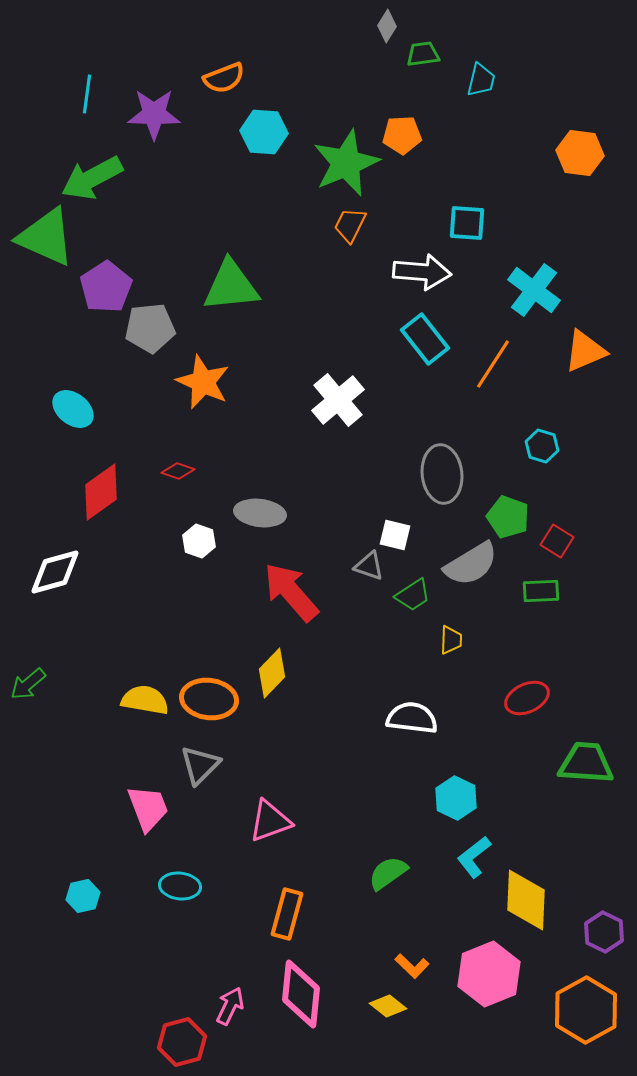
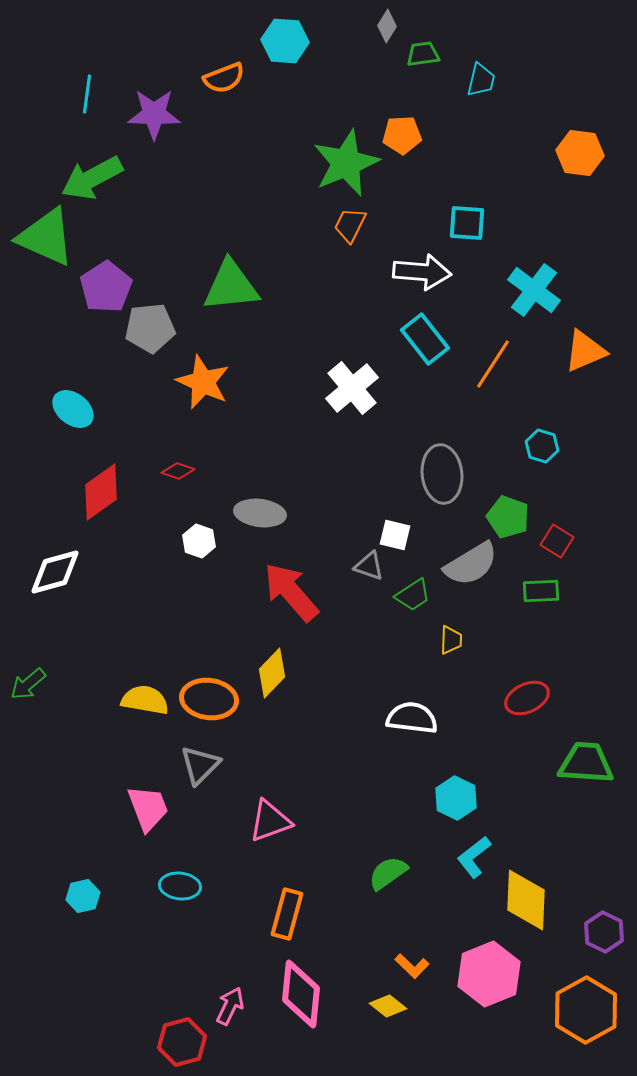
cyan hexagon at (264, 132): moved 21 px right, 91 px up
white cross at (338, 400): moved 14 px right, 12 px up
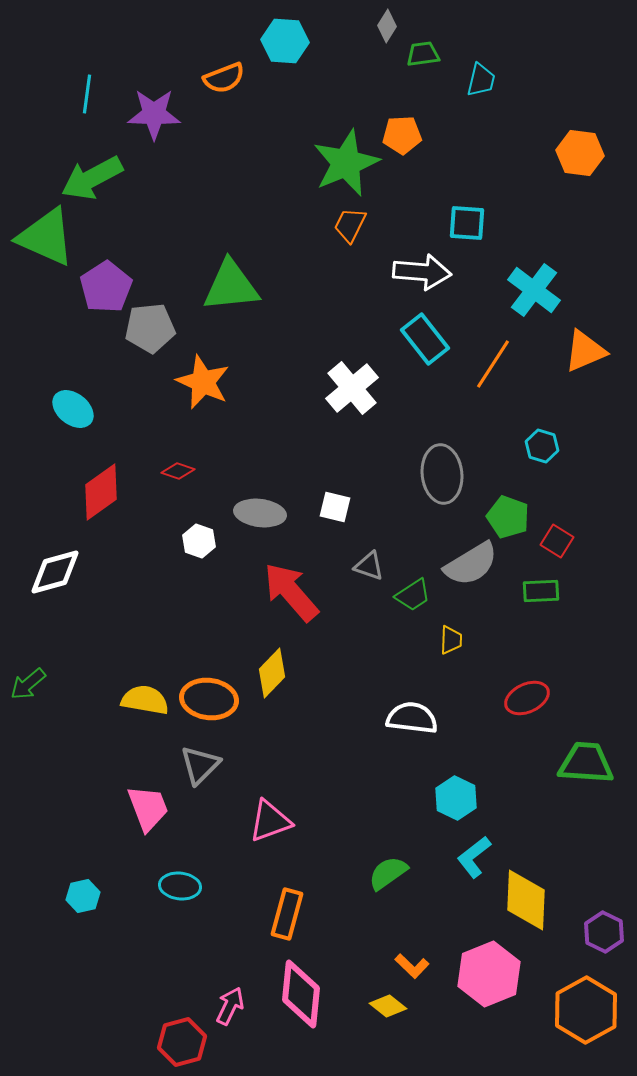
white square at (395, 535): moved 60 px left, 28 px up
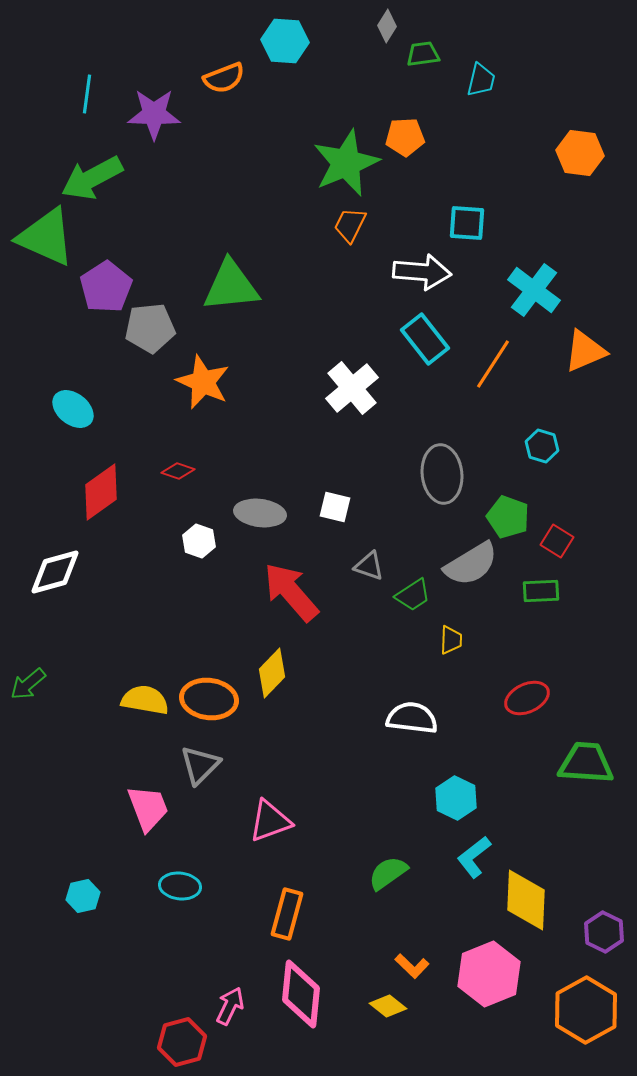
orange pentagon at (402, 135): moved 3 px right, 2 px down
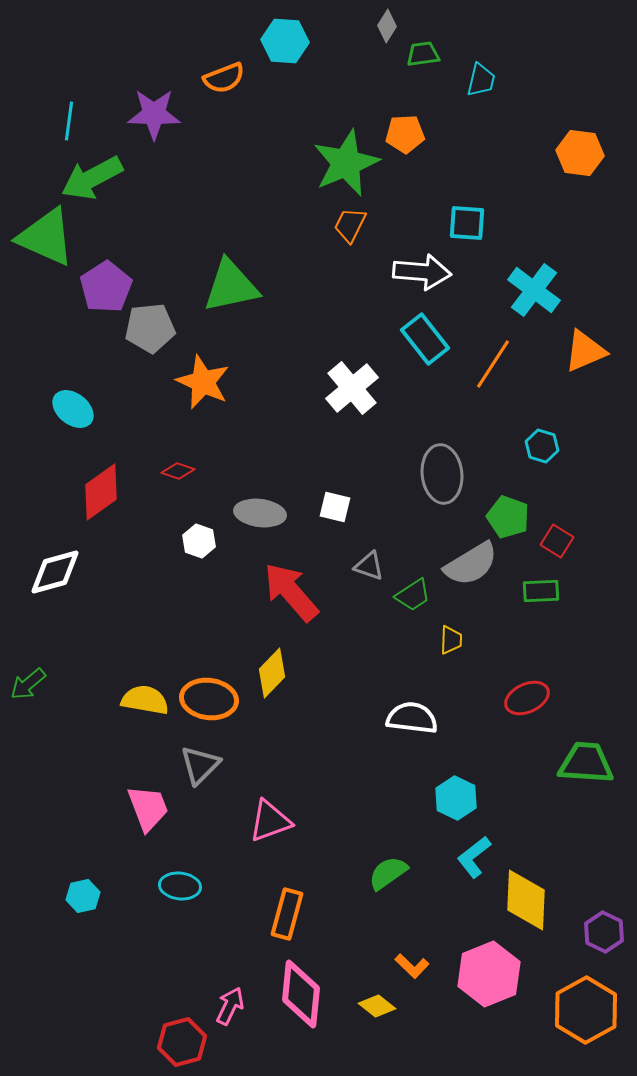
cyan line at (87, 94): moved 18 px left, 27 px down
orange pentagon at (405, 137): moved 3 px up
green triangle at (231, 286): rotated 6 degrees counterclockwise
yellow diamond at (388, 1006): moved 11 px left
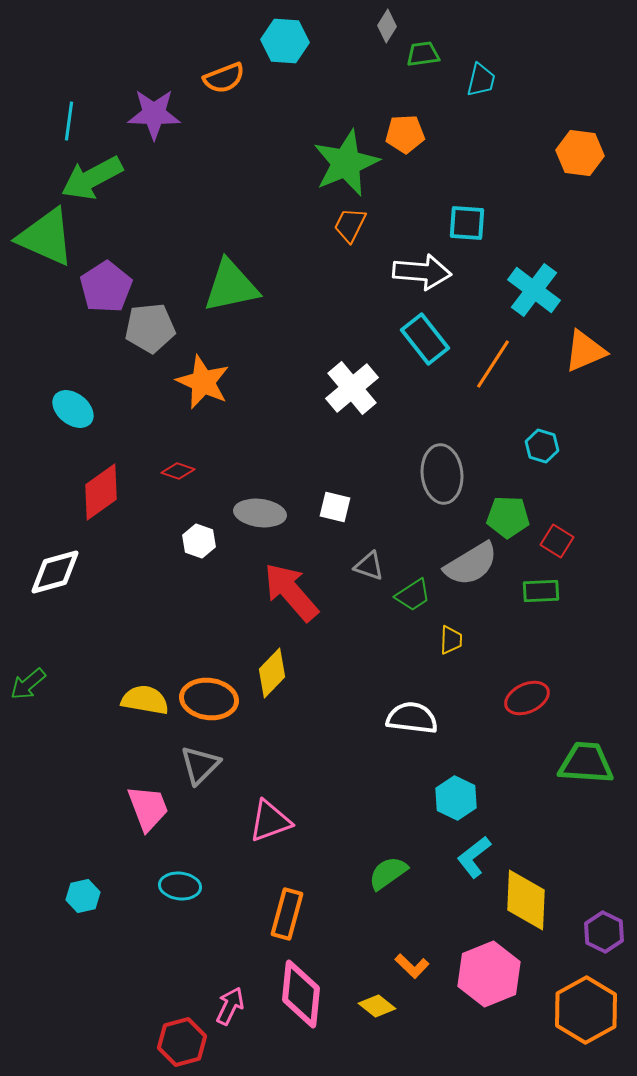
green pentagon at (508, 517): rotated 18 degrees counterclockwise
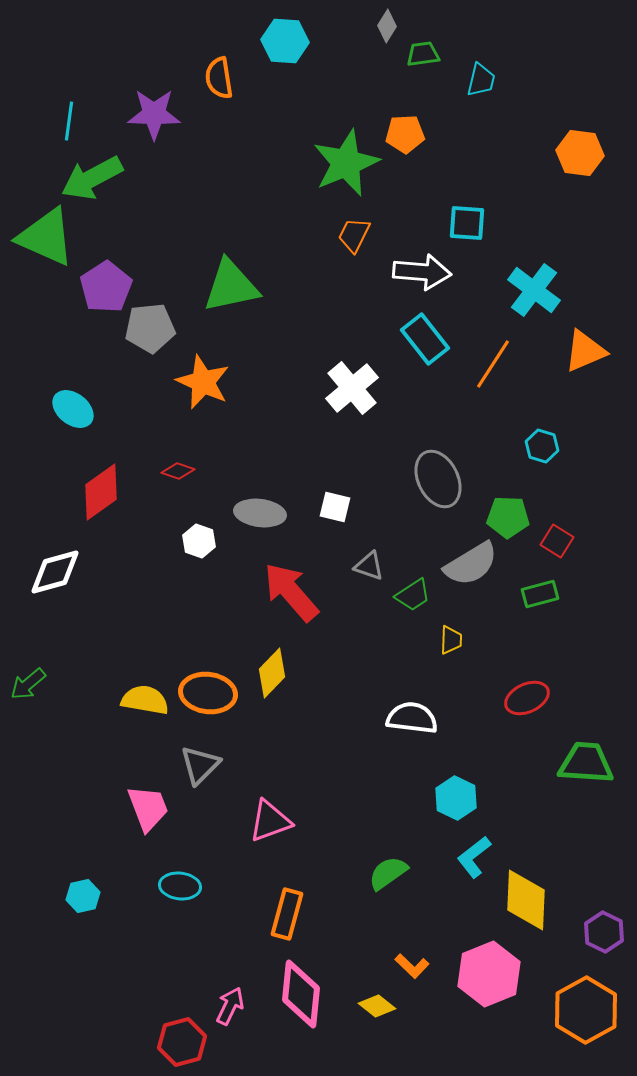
orange semicircle at (224, 78): moved 5 px left; rotated 102 degrees clockwise
orange trapezoid at (350, 225): moved 4 px right, 10 px down
gray ellipse at (442, 474): moved 4 px left, 5 px down; rotated 20 degrees counterclockwise
green rectangle at (541, 591): moved 1 px left, 3 px down; rotated 12 degrees counterclockwise
orange ellipse at (209, 699): moved 1 px left, 6 px up
